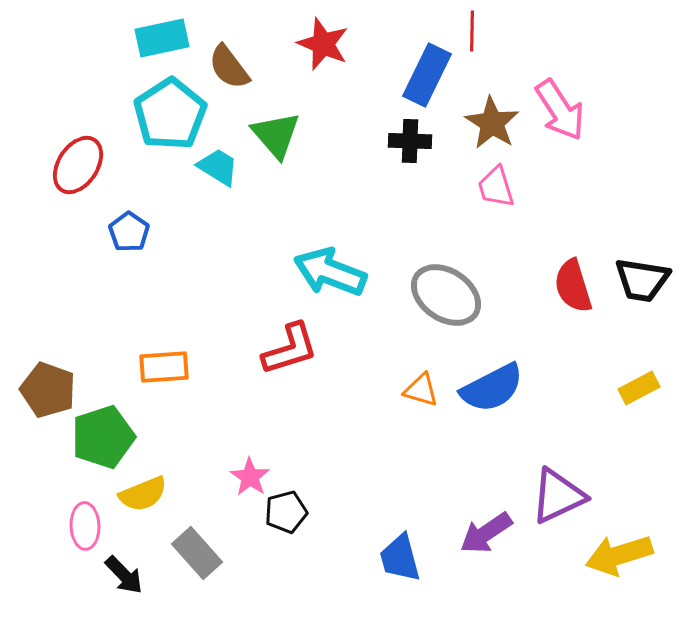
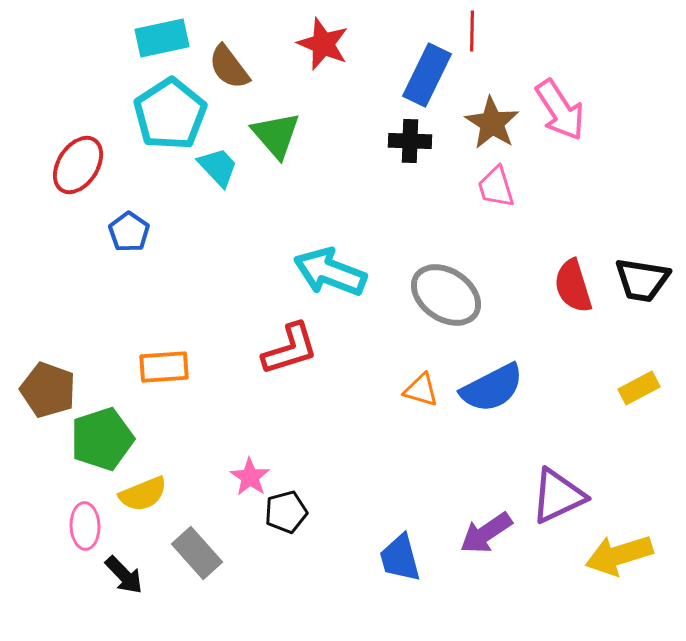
cyan trapezoid: rotated 15 degrees clockwise
green pentagon: moved 1 px left, 2 px down
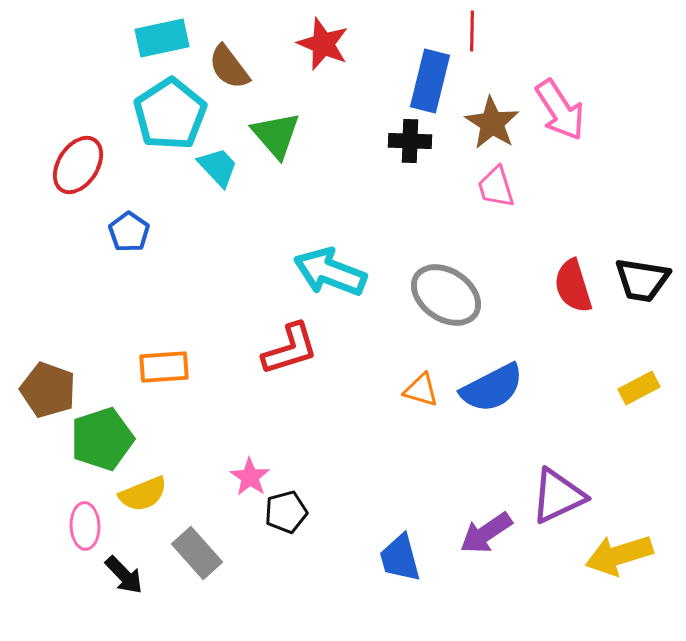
blue rectangle: moved 3 px right, 6 px down; rotated 12 degrees counterclockwise
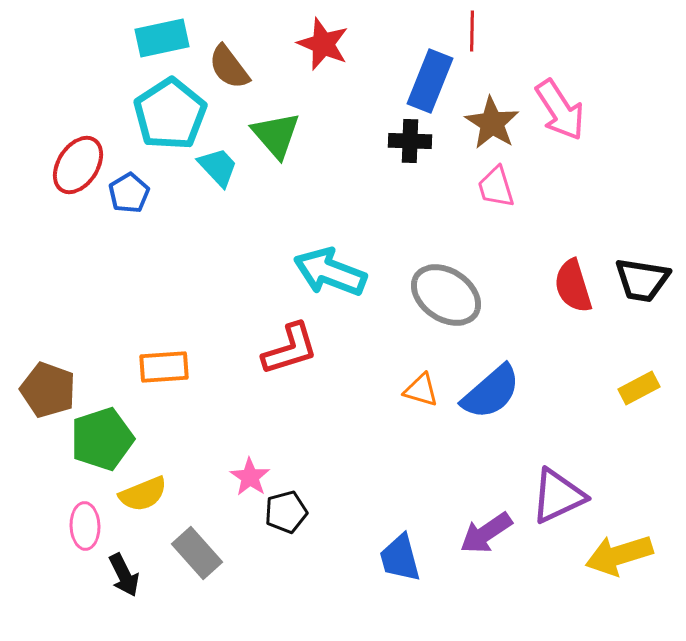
blue rectangle: rotated 8 degrees clockwise
blue pentagon: moved 39 px up; rotated 6 degrees clockwise
blue semicircle: moved 1 px left, 4 px down; rotated 14 degrees counterclockwise
black arrow: rotated 18 degrees clockwise
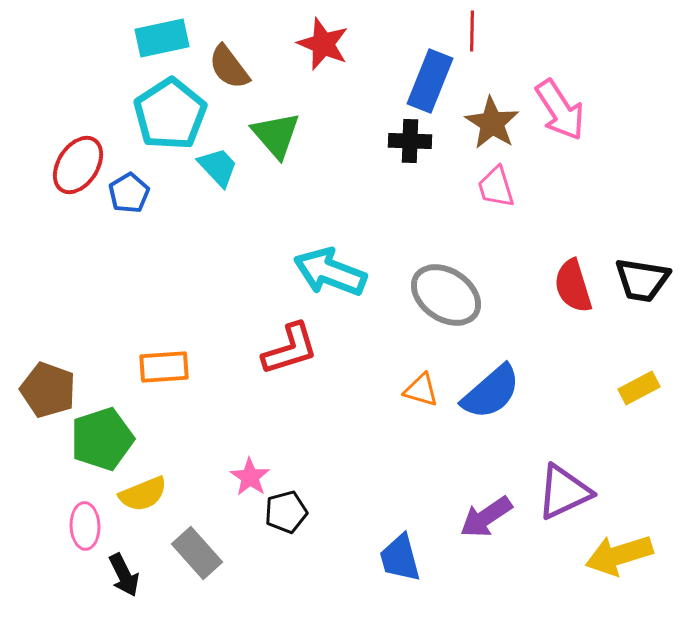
purple triangle: moved 6 px right, 4 px up
purple arrow: moved 16 px up
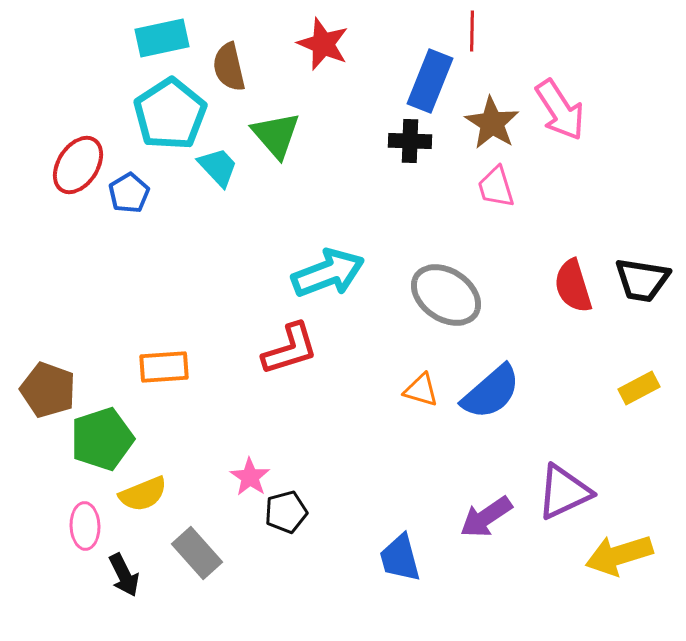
brown semicircle: rotated 24 degrees clockwise
cyan arrow: moved 2 px left, 1 px down; rotated 138 degrees clockwise
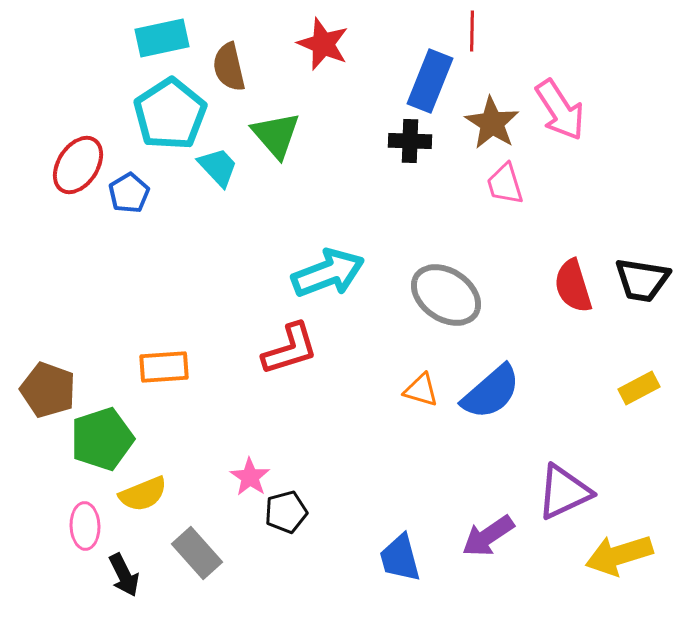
pink trapezoid: moved 9 px right, 3 px up
purple arrow: moved 2 px right, 19 px down
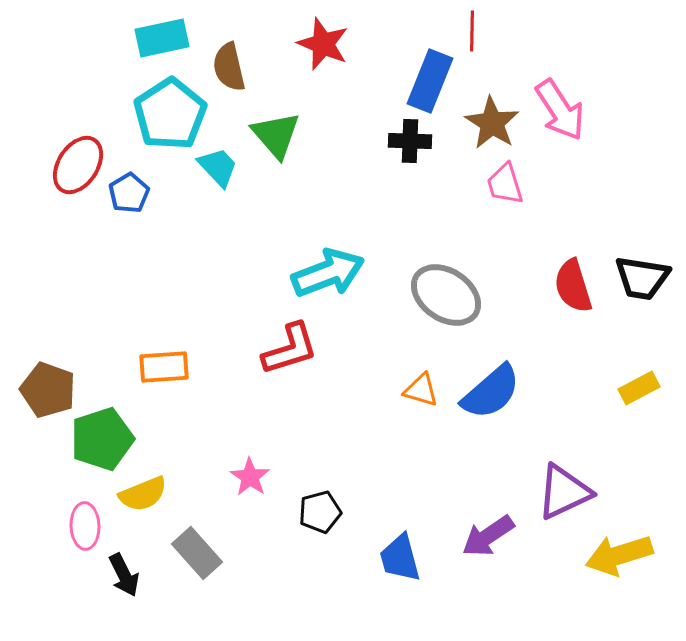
black trapezoid: moved 2 px up
black pentagon: moved 34 px right
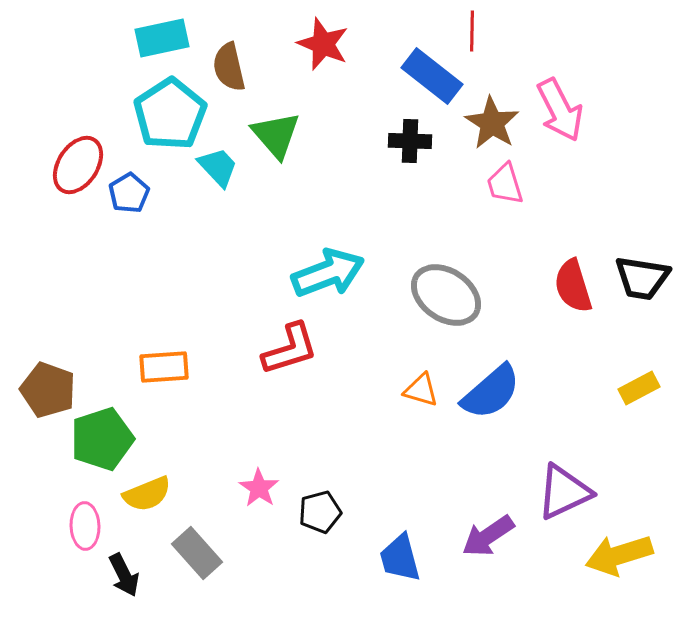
blue rectangle: moved 2 px right, 5 px up; rotated 74 degrees counterclockwise
pink arrow: rotated 6 degrees clockwise
pink star: moved 9 px right, 11 px down
yellow semicircle: moved 4 px right
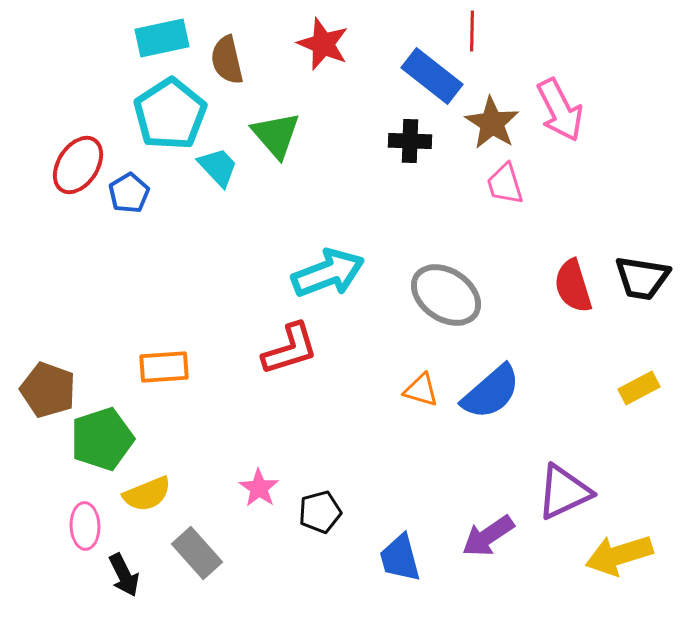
brown semicircle: moved 2 px left, 7 px up
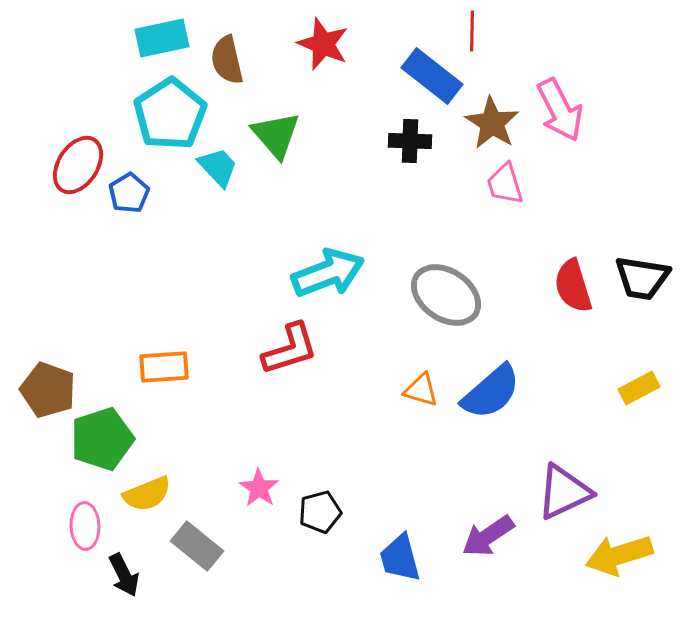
gray rectangle: moved 7 px up; rotated 9 degrees counterclockwise
